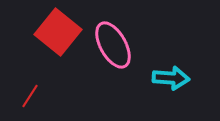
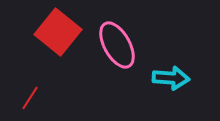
pink ellipse: moved 4 px right
red line: moved 2 px down
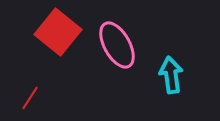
cyan arrow: moved 3 px up; rotated 102 degrees counterclockwise
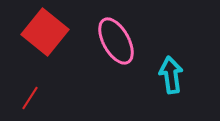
red square: moved 13 px left
pink ellipse: moved 1 px left, 4 px up
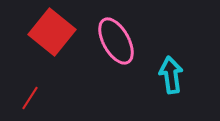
red square: moved 7 px right
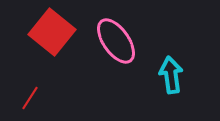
pink ellipse: rotated 6 degrees counterclockwise
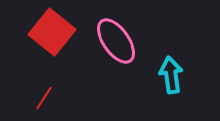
red line: moved 14 px right
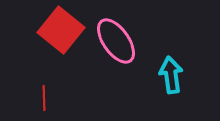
red square: moved 9 px right, 2 px up
red line: rotated 35 degrees counterclockwise
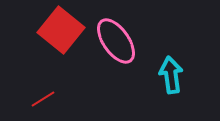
red line: moved 1 px left, 1 px down; rotated 60 degrees clockwise
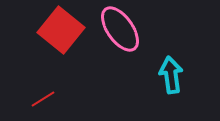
pink ellipse: moved 4 px right, 12 px up
